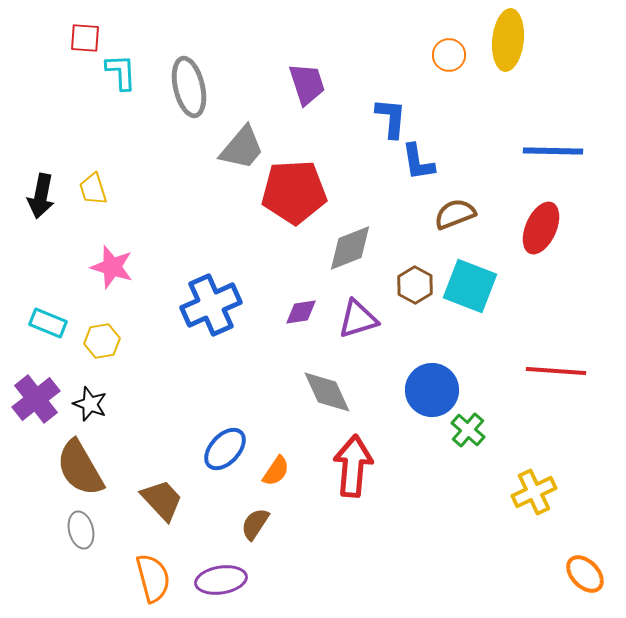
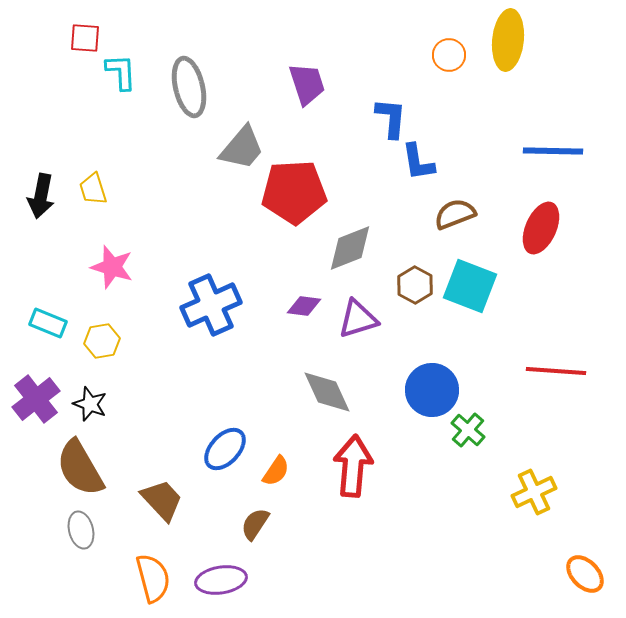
purple diamond at (301, 312): moved 3 px right, 6 px up; rotated 16 degrees clockwise
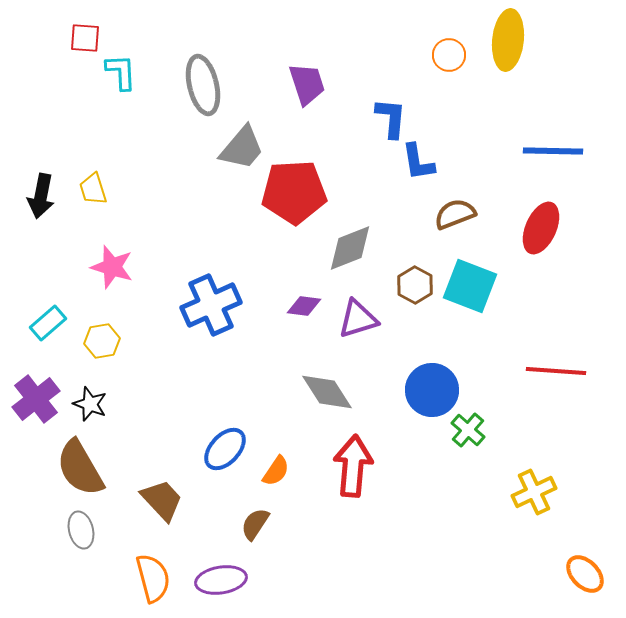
gray ellipse at (189, 87): moved 14 px right, 2 px up
cyan rectangle at (48, 323): rotated 63 degrees counterclockwise
gray diamond at (327, 392): rotated 8 degrees counterclockwise
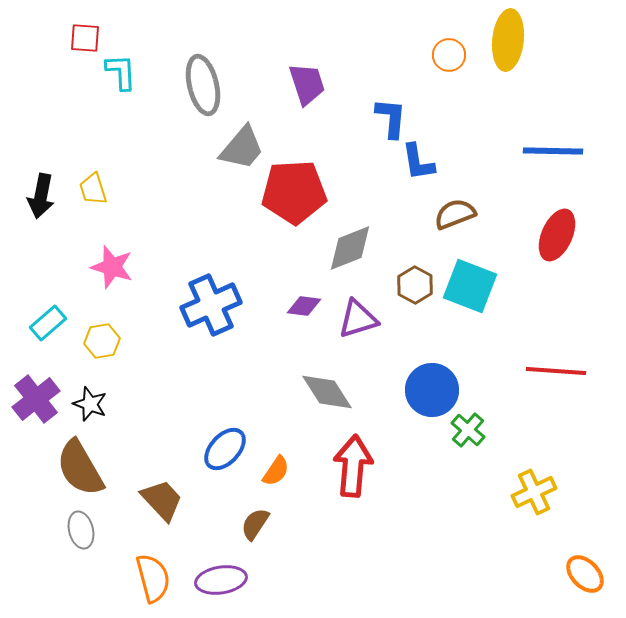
red ellipse at (541, 228): moved 16 px right, 7 px down
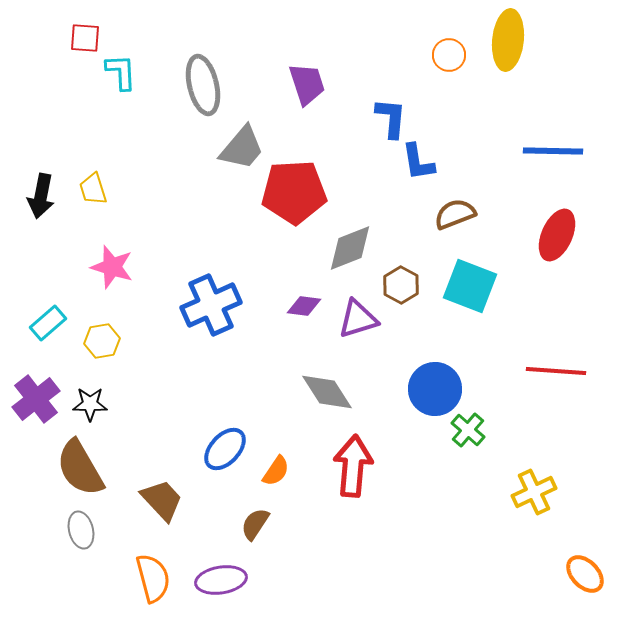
brown hexagon at (415, 285): moved 14 px left
blue circle at (432, 390): moved 3 px right, 1 px up
black star at (90, 404): rotated 20 degrees counterclockwise
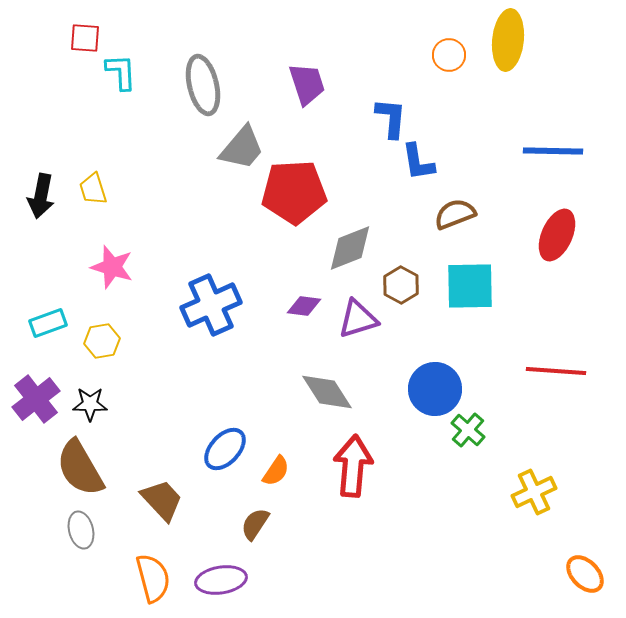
cyan square at (470, 286): rotated 22 degrees counterclockwise
cyan rectangle at (48, 323): rotated 21 degrees clockwise
